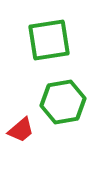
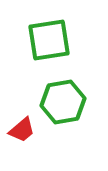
red trapezoid: moved 1 px right
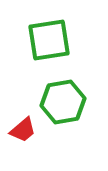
red trapezoid: moved 1 px right
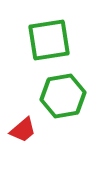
green hexagon: moved 6 px up
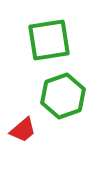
green hexagon: rotated 9 degrees counterclockwise
